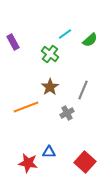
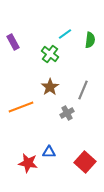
green semicircle: rotated 42 degrees counterclockwise
orange line: moved 5 px left
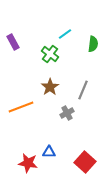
green semicircle: moved 3 px right, 4 px down
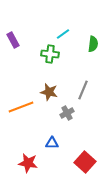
cyan line: moved 2 px left
purple rectangle: moved 2 px up
green cross: rotated 30 degrees counterclockwise
brown star: moved 1 px left, 5 px down; rotated 24 degrees counterclockwise
blue triangle: moved 3 px right, 9 px up
